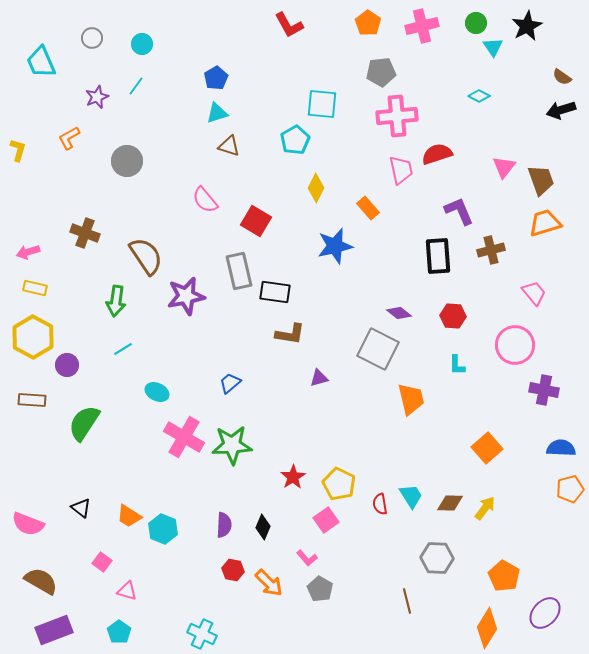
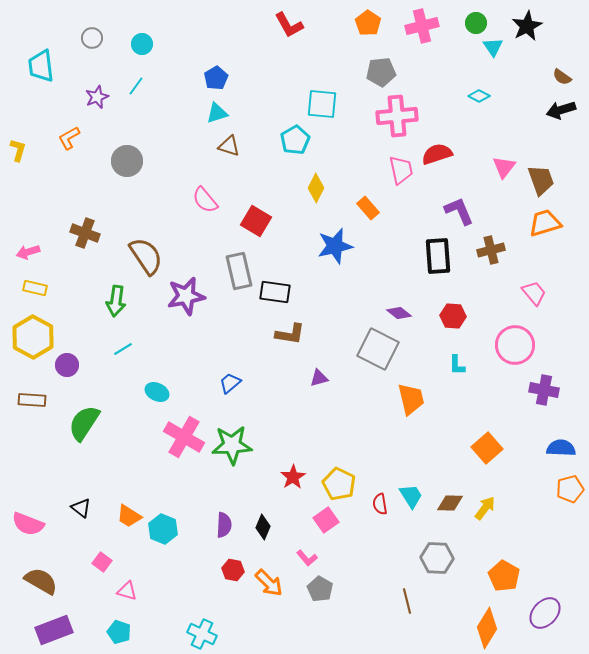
cyan trapezoid at (41, 62): moved 4 px down; rotated 16 degrees clockwise
cyan pentagon at (119, 632): rotated 15 degrees counterclockwise
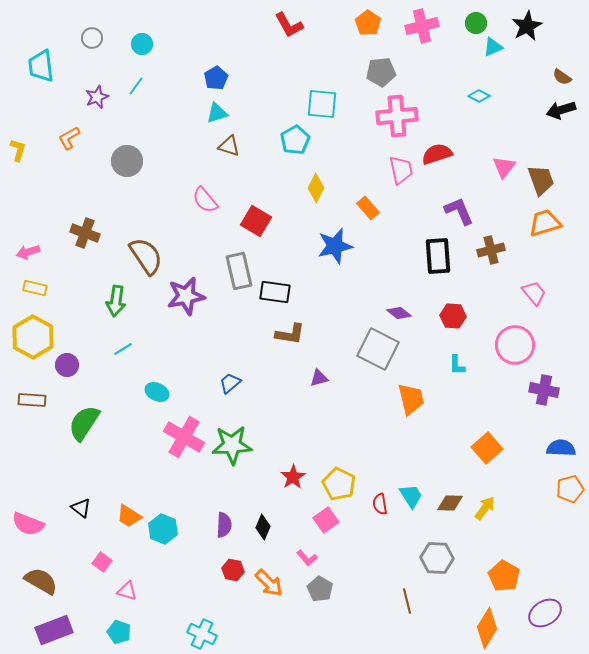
cyan triangle at (493, 47): rotated 40 degrees clockwise
purple ellipse at (545, 613): rotated 16 degrees clockwise
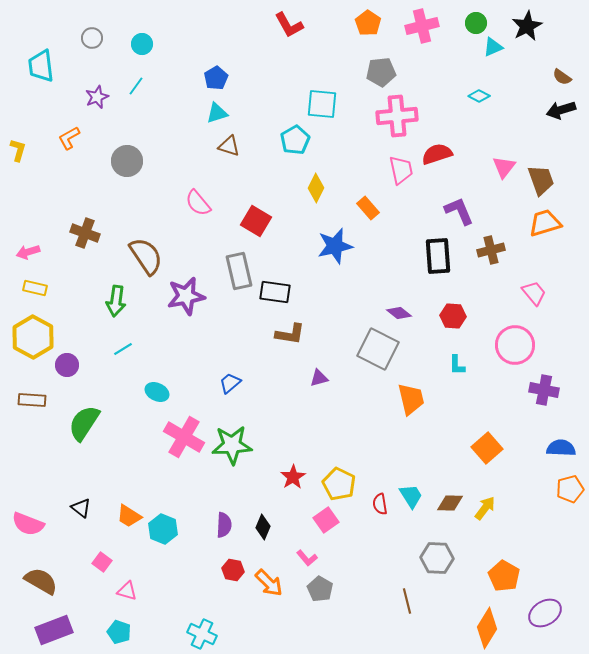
pink semicircle at (205, 200): moved 7 px left, 3 px down
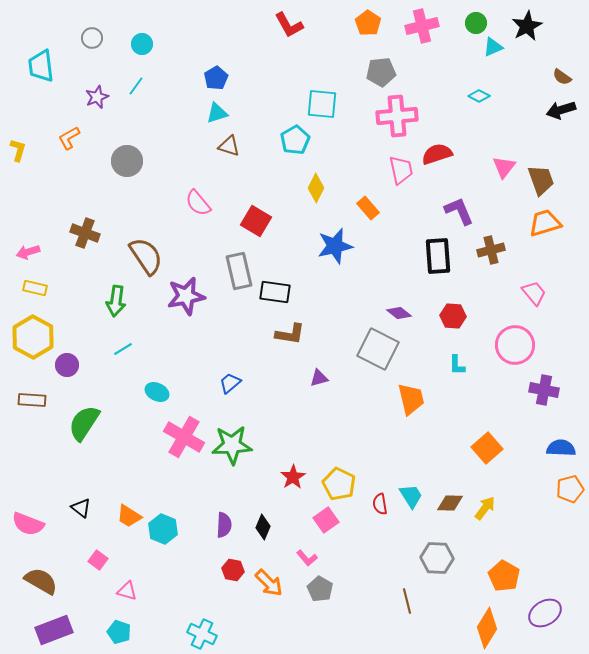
pink square at (102, 562): moved 4 px left, 2 px up
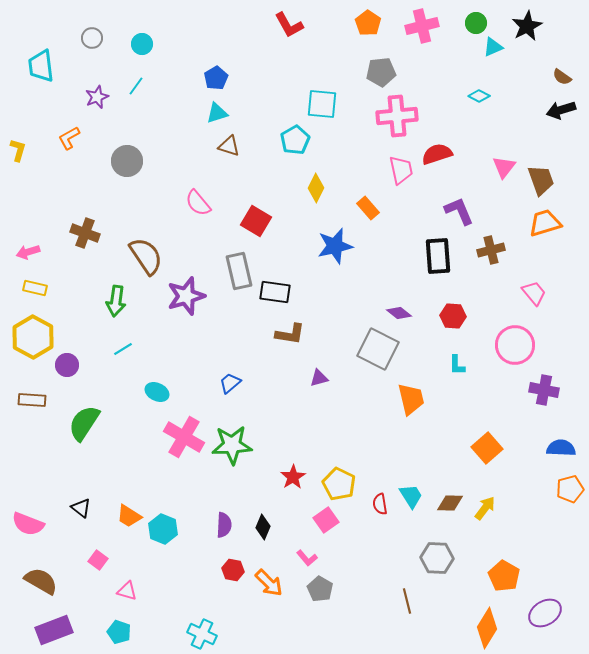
purple star at (186, 296): rotated 6 degrees counterclockwise
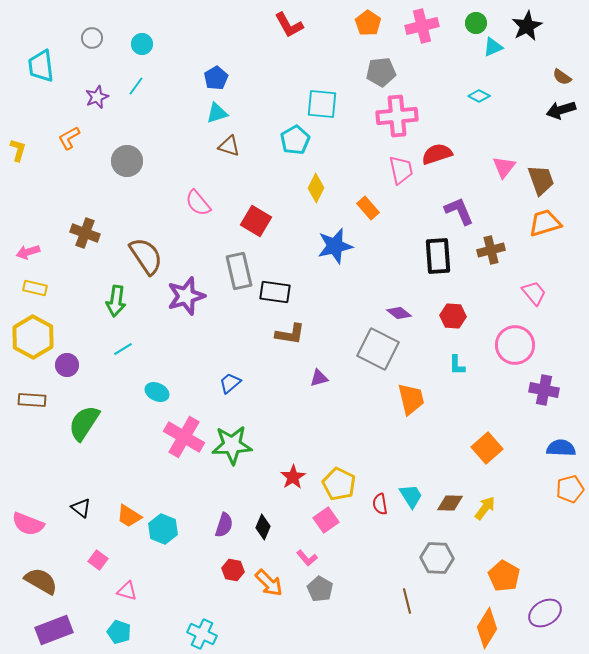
purple semicircle at (224, 525): rotated 15 degrees clockwise
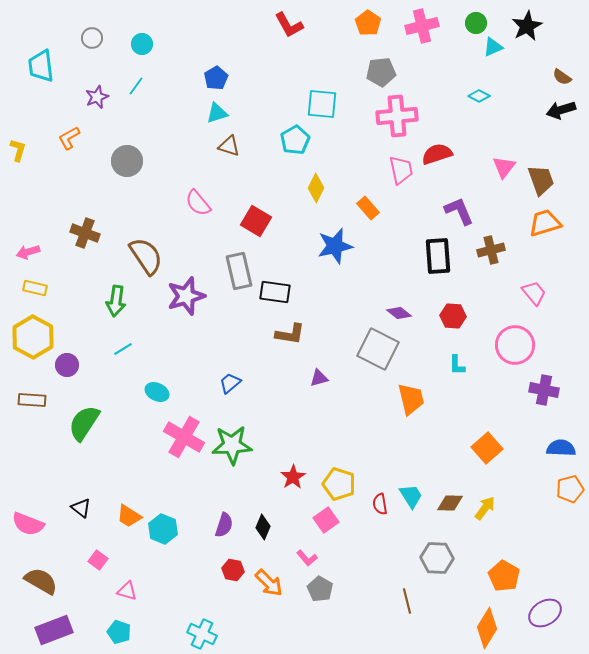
yellow pentagon at (339, 484): rotated 8 degrees counterclockwise
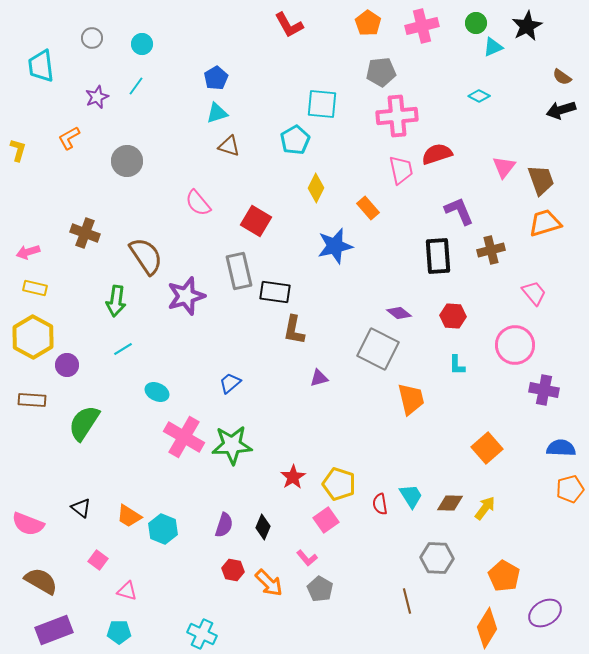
brown L-shape at (290, 334): moved 4 px right, 4 px up; rotated 92 degrees clockwise
cyan pentagon at (119, 632): rotated 20 degrees counterclockwise
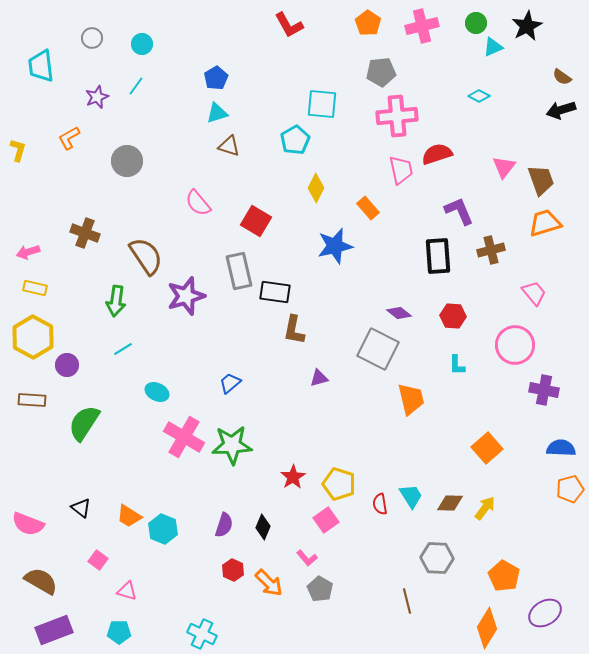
red hexagon at (233, 570): rotated 15 degrees clockwise
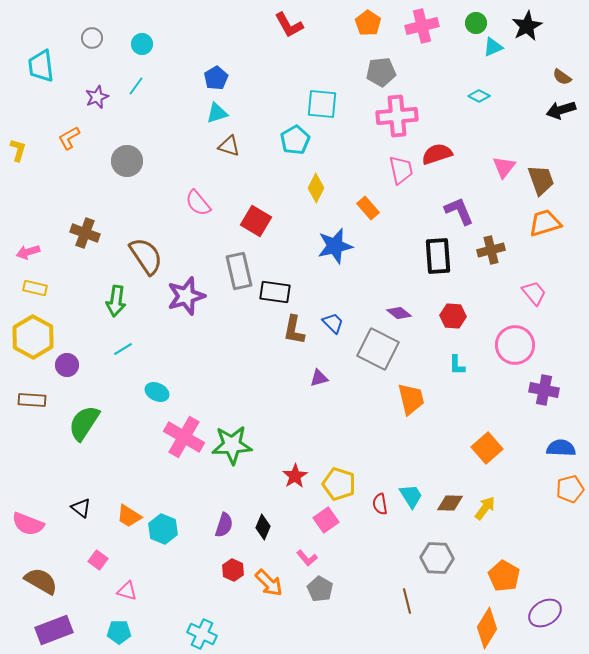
blue trapezoid at (230, 383): moved 103 px right, 60 px up; rotated 85 degrees clockwise
red star at (293, 477): moved 2 px right, 1 px up
